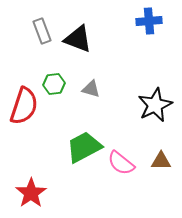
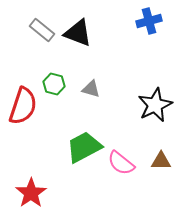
blue cross: rotated 10 degrees counterclockwise
gray rectangle: moved 1 px up; rotated 30 degrees counterclockwise
black triangle: moved 6 px up
green hexagon: rotated 20 degrees clockwise
red semicircle: moved 1 px left
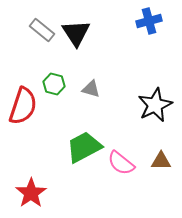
black triangle: moved 2 px left; rotated 36 degrees clockwise
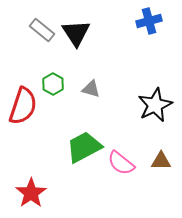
green hexagon: moved 1 px left; rotated 15 degrees clockwise
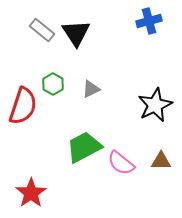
gray triangle: rotated 42 degrees counterclockwise
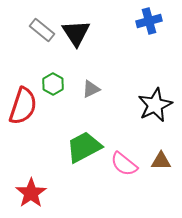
pink semicircle: moved 3 px right, 1 px down
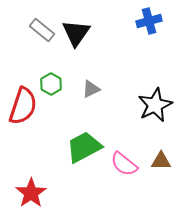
black triangle: rotated 8 degrees clockwise
green hexagon: moved 2 px left
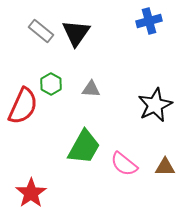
gray rectangle: moved 1 px left, 1 px down
gray triangle: rotated 30 degrees clockwise
red semicircle: rotated 6 degrees clockwise
green trapezoid: rotated 147 degrees clockwise
brown triangle: moved 4 px right, 6 px down
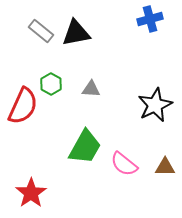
blue cross: moved 1 px right, 2 px up
black triangle: rotated 44 degrees clockwise
green trapezoid: moved 1 px right
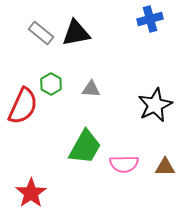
gray rectangle: moved 2 px down
pink semicircle: rotated 40 degrees counterclockwise
